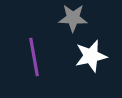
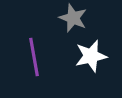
gray star: rotated 20 degrees clockwise
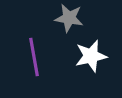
gray star: moved 4 px left; rotated 12 degrees counterclockwise
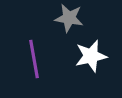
purple line: moved 2 px down
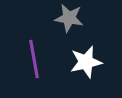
white star: moved 5 px left, 6 px down
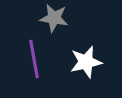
gray star: moved 15 px left
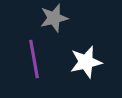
gray star: rotated 24 degrees counterclockwise
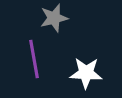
white star: moved 11 px down; rotated 16 degrees clockwise
